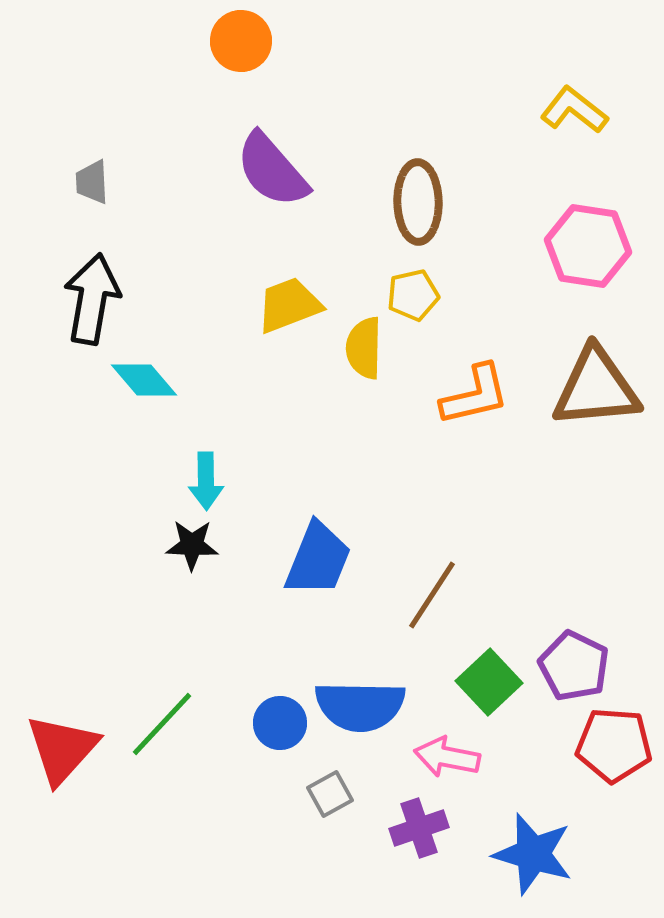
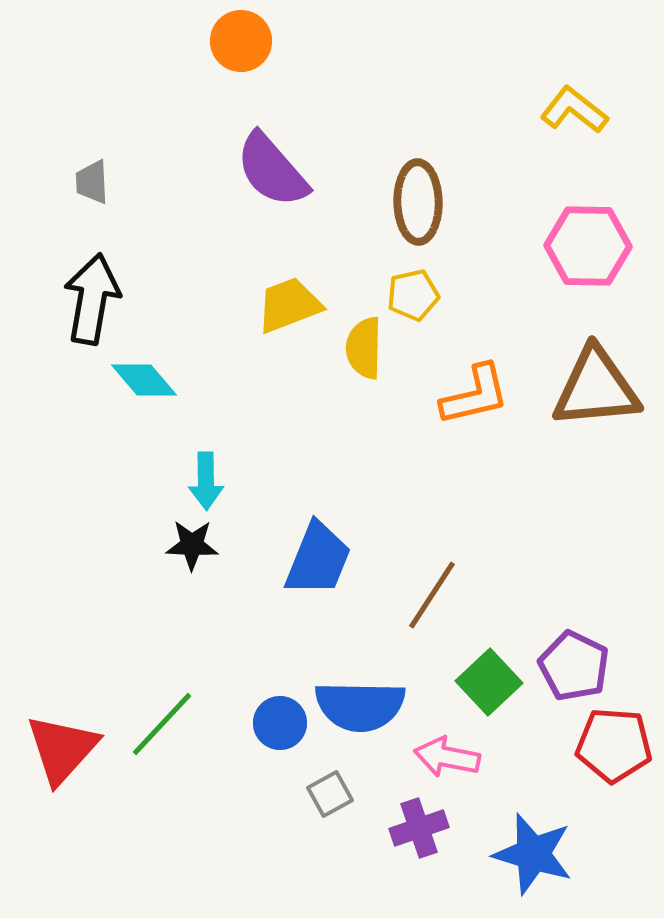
pink hexagon: rotated 8 degrees counterclockwise
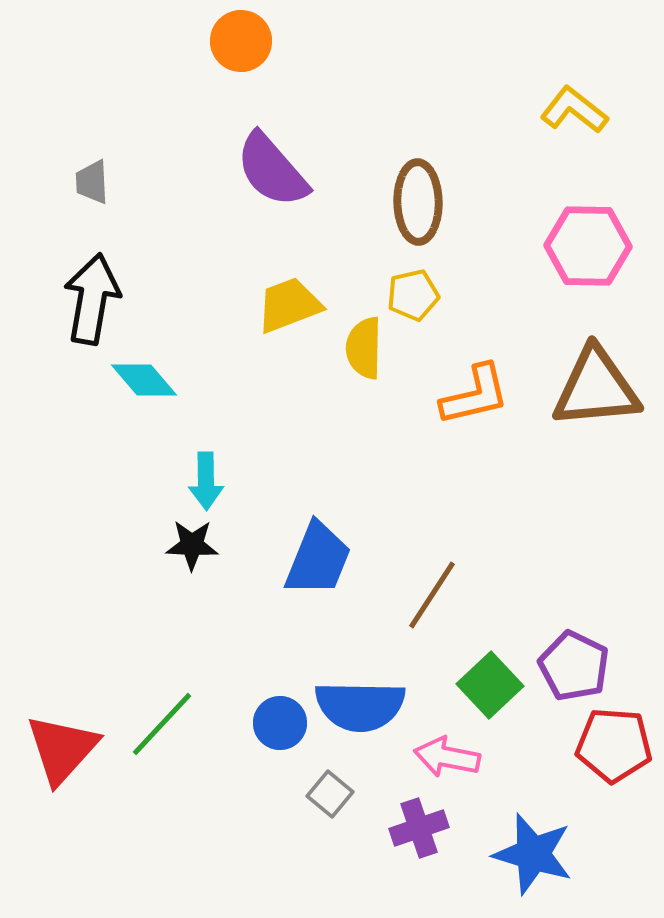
green square: moved 1 px right, 3 px down
gray square: rotated 21 degrees counterclockwise
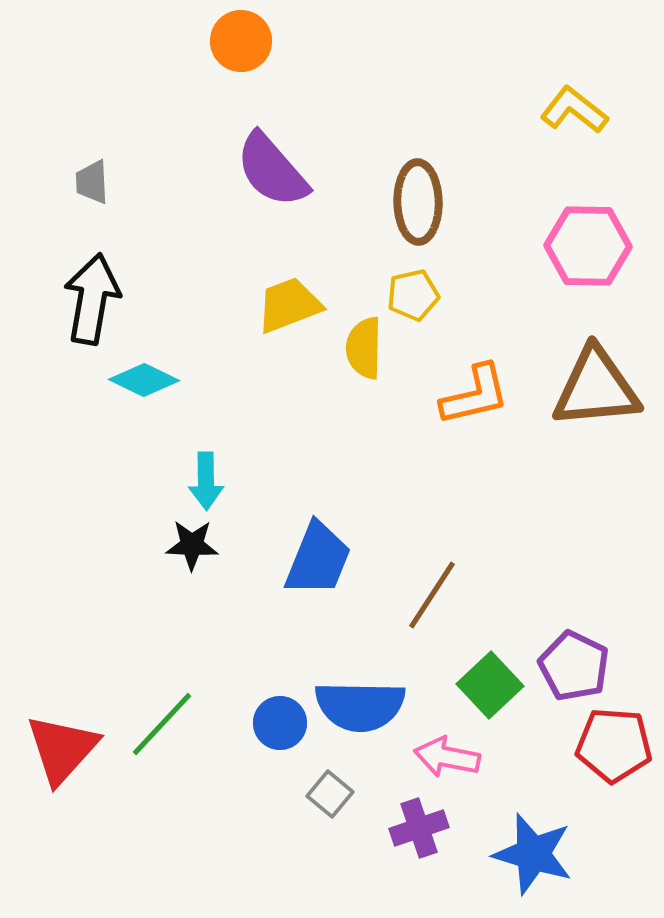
cyan diamond: rotated 24 degrees counterclockwise
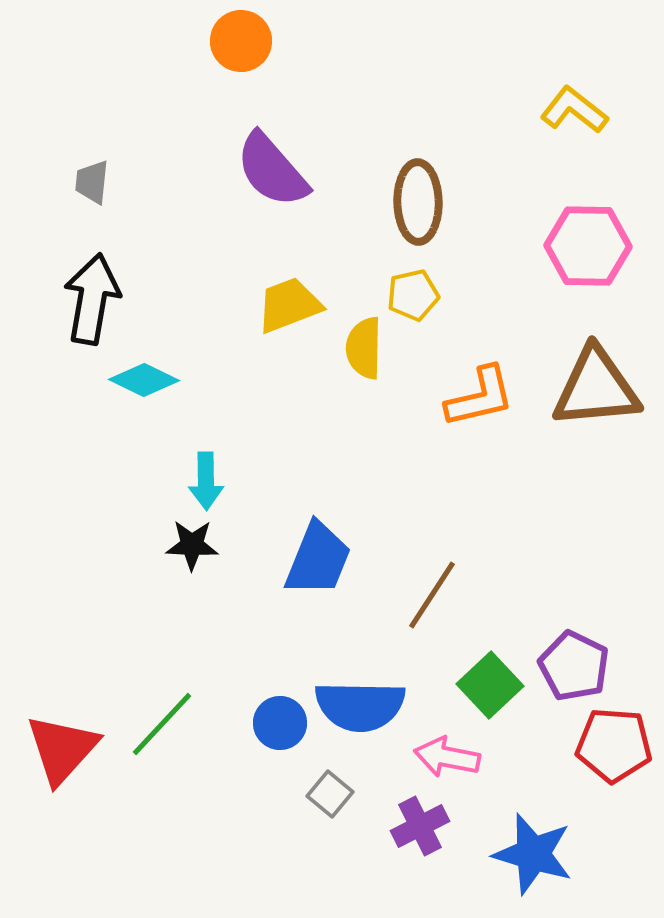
gray trapezoid: rotated 9 degrees clockwise
orange L-shape: moved 5 px right, 2 px down
purple cross: moved 1 px right, 2 px up; rotated 8 degrees counterclockwise
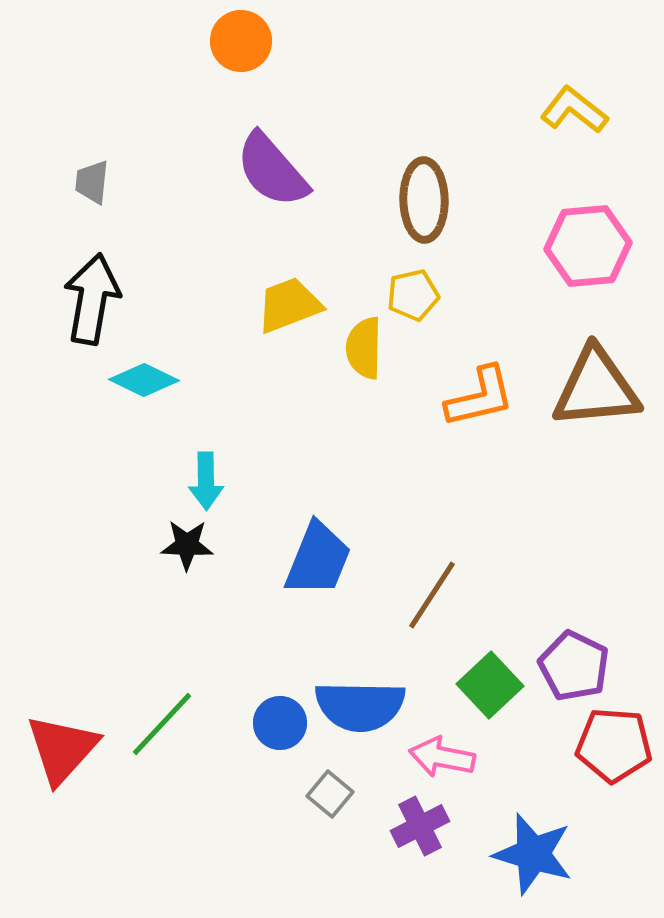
brown ellipse: moved 6 px right, 2 px up
pink hexagon: rotated 6 degrees counterclockwise
black star: moved 5 px left
pink arrow: moved 5 px left
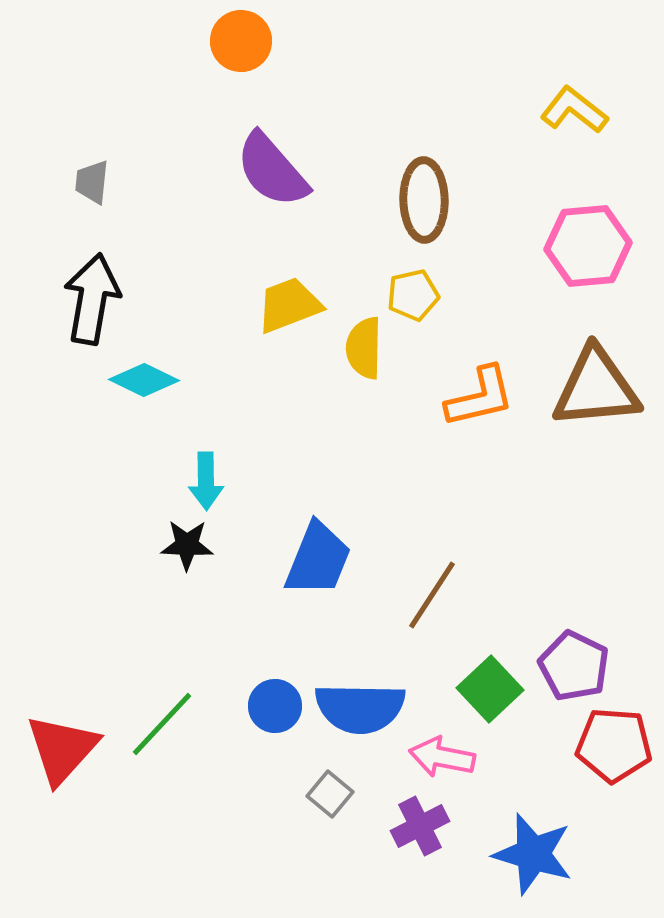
green square: moved 4 px down
blue semicircle: moved 2 px down
blue circle: moved 5 px left, 17 px up
